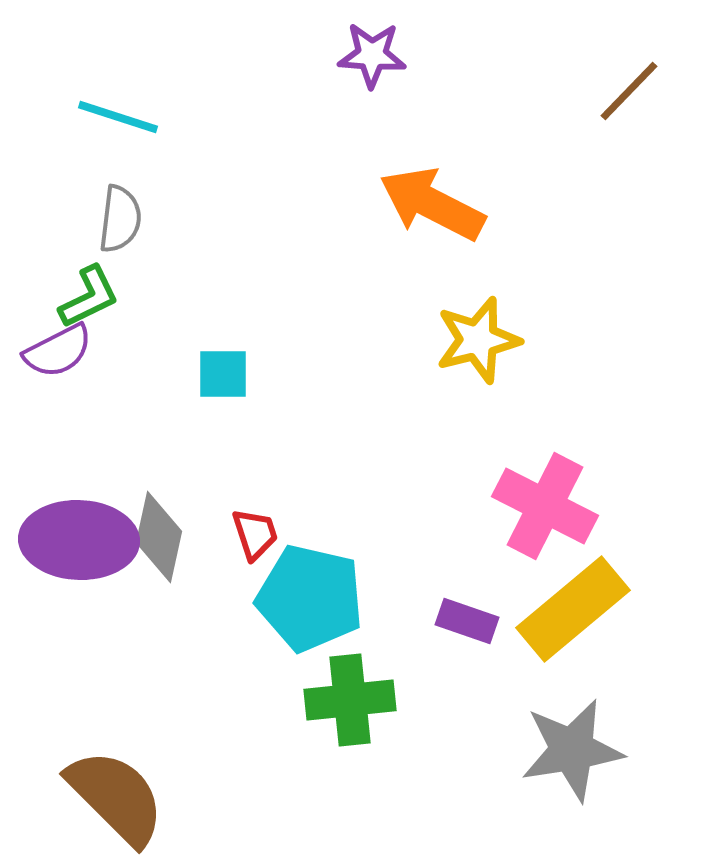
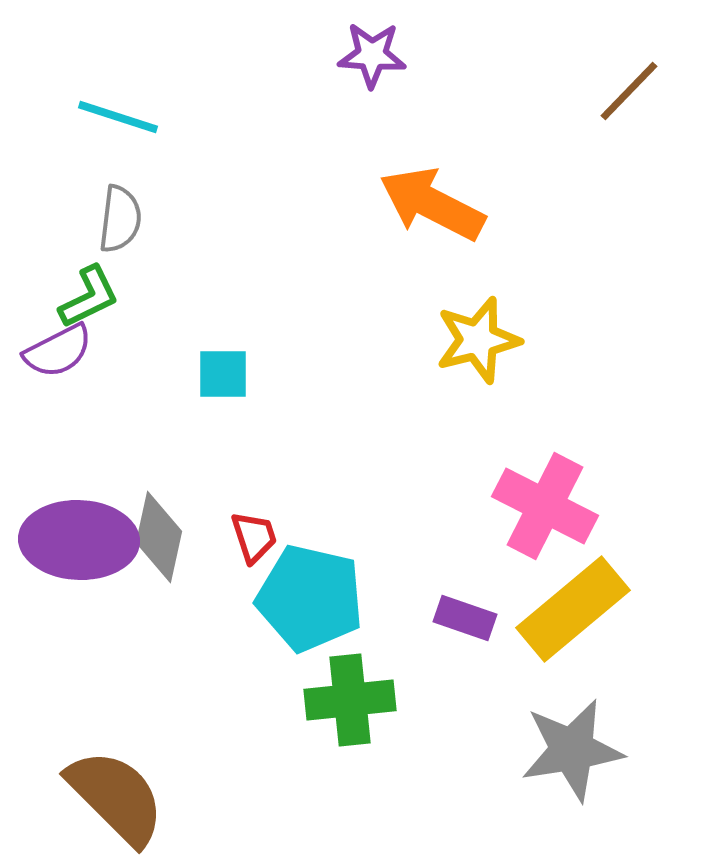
red trapezoid: moved 1 px left, 3 px down
purple rectangle: moved 2 px left, 3 px up
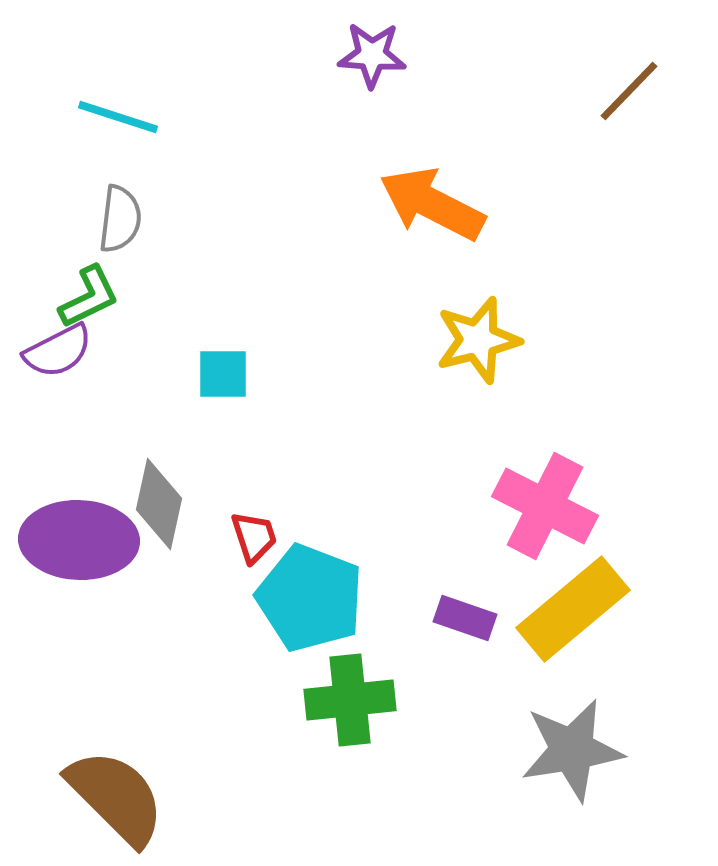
gray diamond: moved 33 px up
cyan pentagon: rotated 8 degrees clockwise
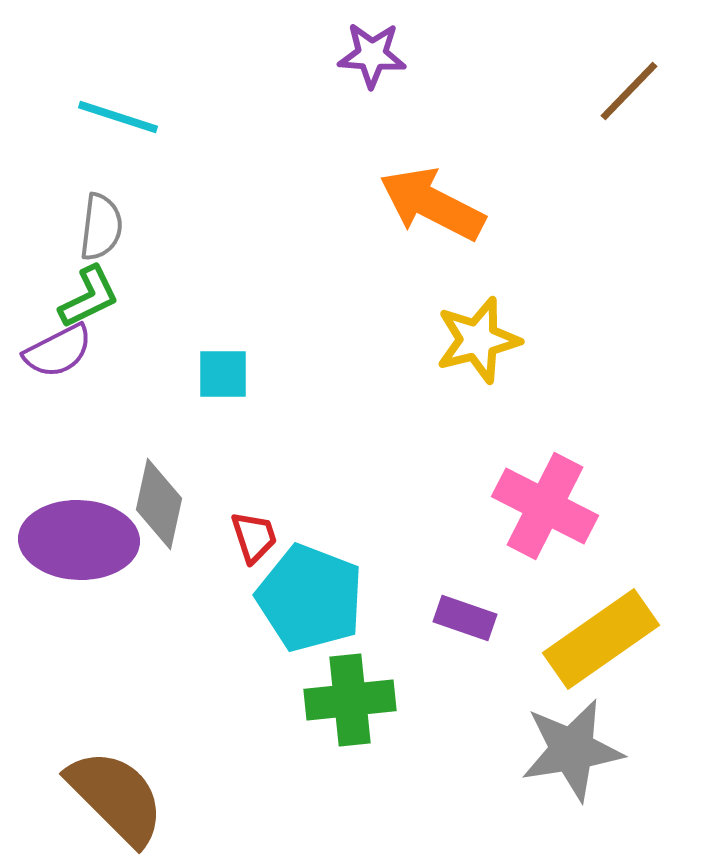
gray semicircle: moved 19 px left, 8 px down
yellow rectangle: moved 28 px right, 30 px down; rotated 5 degrees clockwise
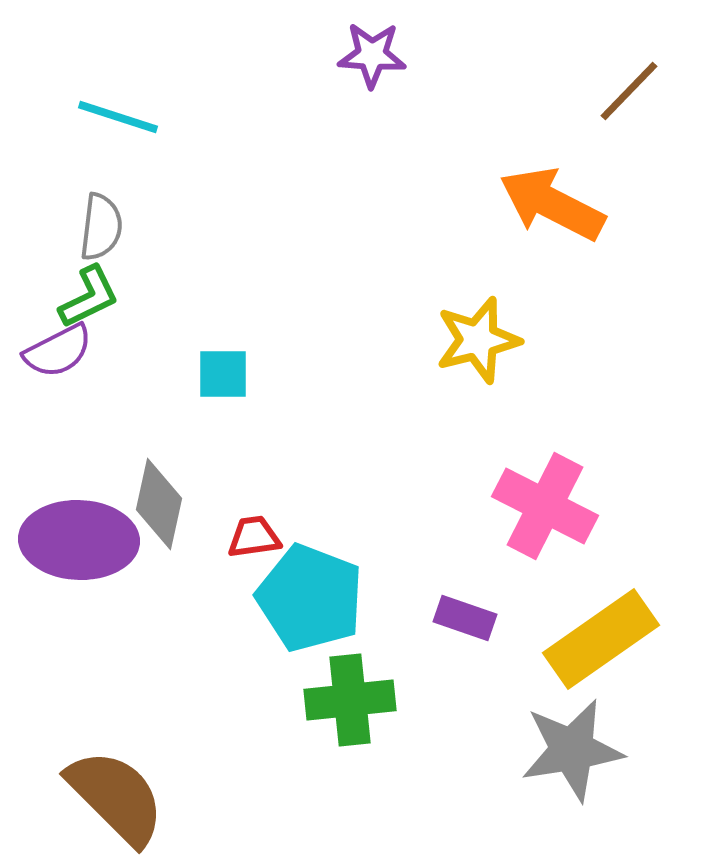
orange arrow: moved 120 px right
red trapezoid: rotated 80 degrees counterclockwise
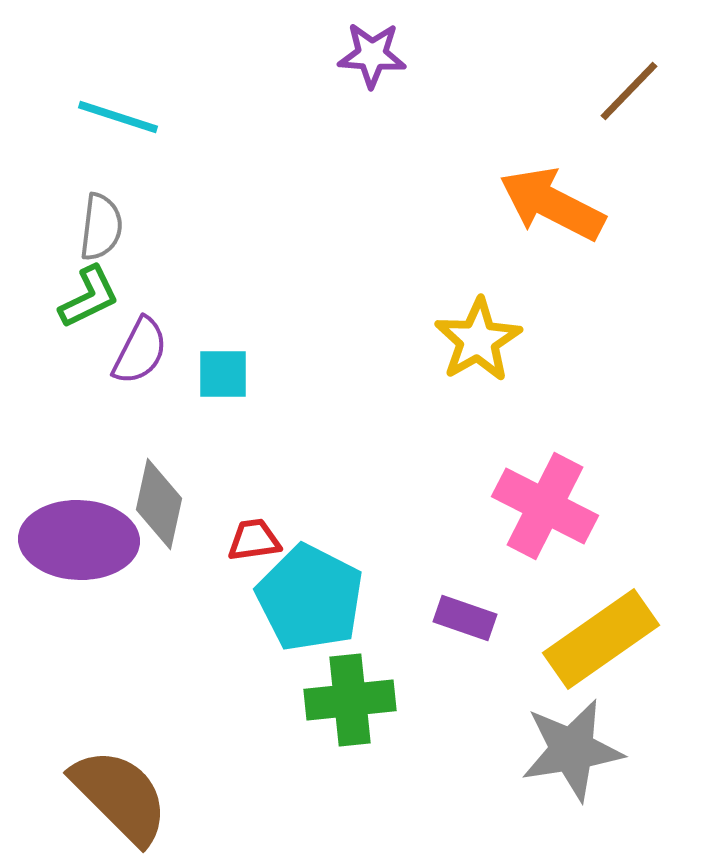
yellow star: rotated 16 degrees counterclockwise
purple semicircle: moved 82 px right; rotated 36 degrees counterclockwise
red trapezoid: moved 3 px down
cyan pentagon: rotated 6 degrees clockwise
brown semicircle: moved 4 px right, 1 px up
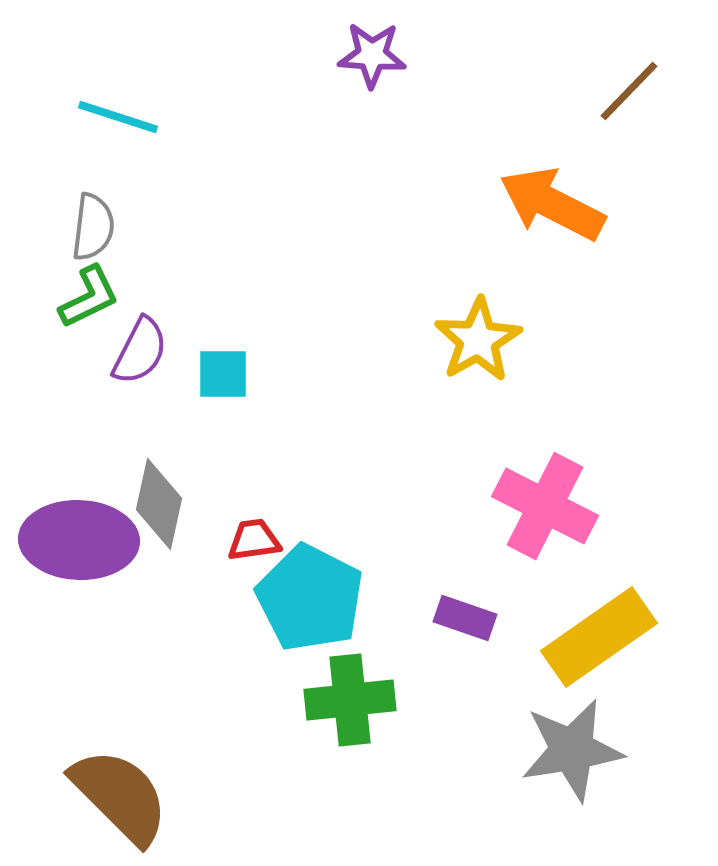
gray semicircle: moved 8 px left
yellow rectangle: moved 2 px left, 2 px up
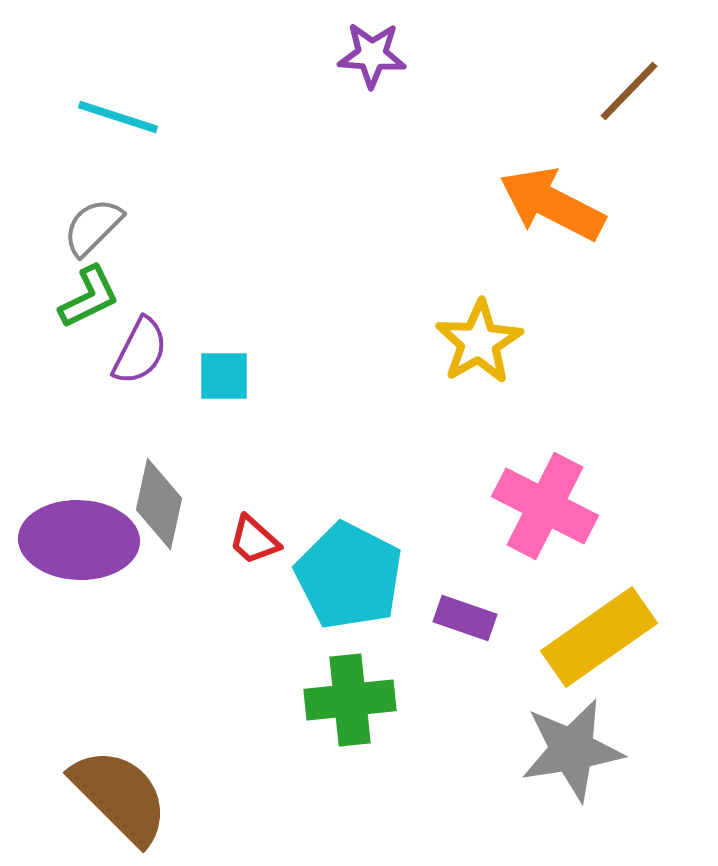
gray semicircle: rotated 142 degrees counterclockwise
yellow star: moved 1 px right, 2 px down
cyan square: moved 1 px right, 2 px down
red trapezoid: rotated 130 degrees counterclockwise
cyan pentagon: moved 39 px right, 22 px up
